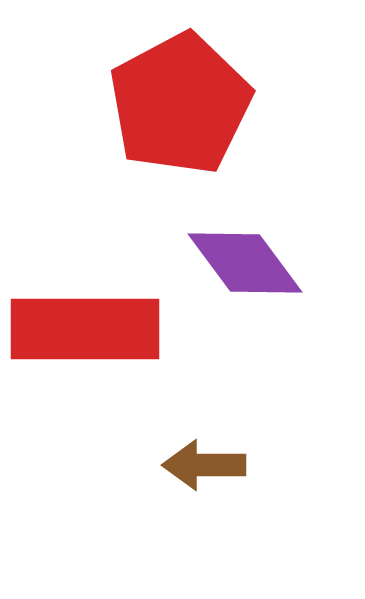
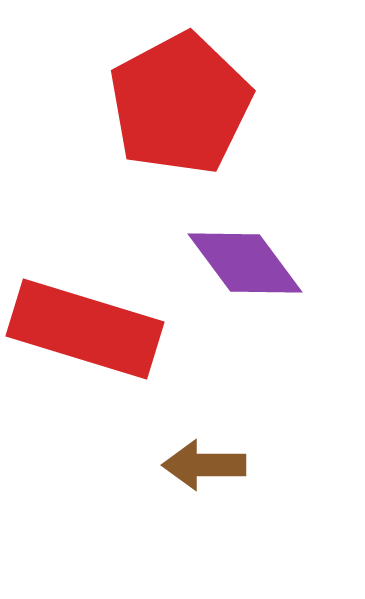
red rectangle: rotated 17 degrees clockwise
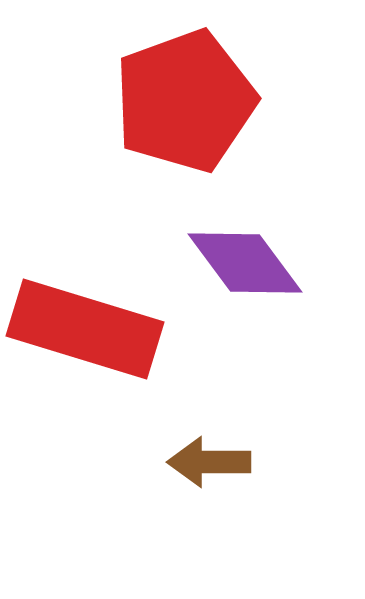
red pentagon: moved 5 px right, 3 px up; rotated 8 degrees clockwise
brown arrow: moved 5 px right, 3 px up
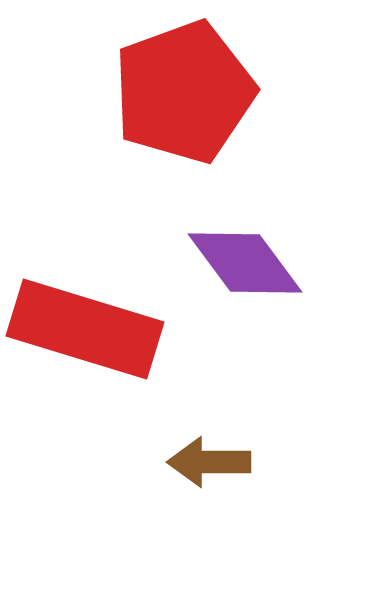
red pentagon: moved 1 px left, 9 px up
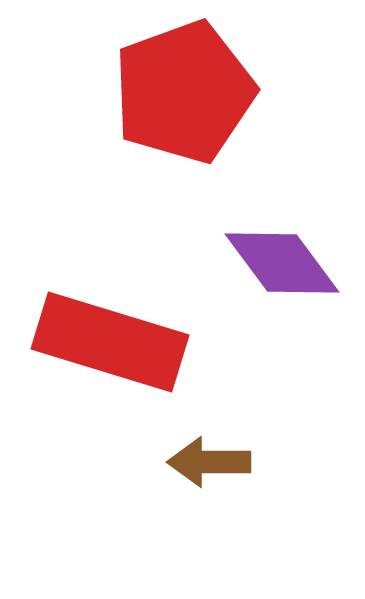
purple diamond: moved 37 px right
red rectangle: moved 25 px right, 13 px down
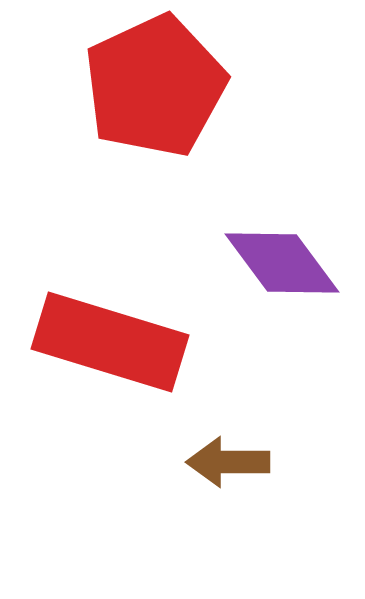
red pentagon: moved 29 px left, 6 px up; rotated 5 degrees counterclockwise
brown arrow: moved 19 px right
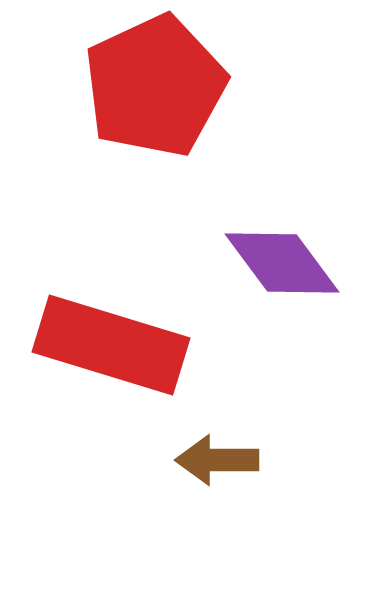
red rectangle: moved 1 px right, 3 px down
brown arrow: moved 11 px left, 2 px up
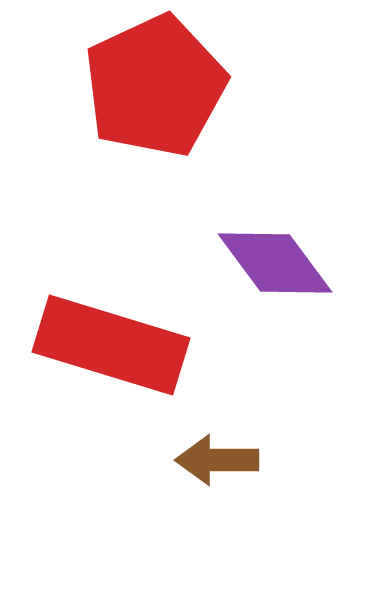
purple diamond: moved 7 px left
